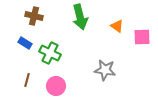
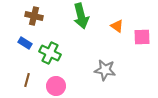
green arrow: moved 1 px right, 1 px up
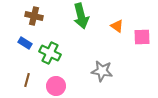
gray star: moved 3 px left, 1 px down
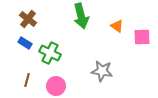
brown cross: moved 6 px left, 3 px down; rotated 24 degrees clockwise
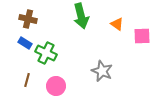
brown cross: rotated 24 degrees counterclockwise
orange triangle: moved 2 px up
pink square: moved 1 px up
green cross: moved 4 px left
gray star: rotated 15 degrees clockwise
